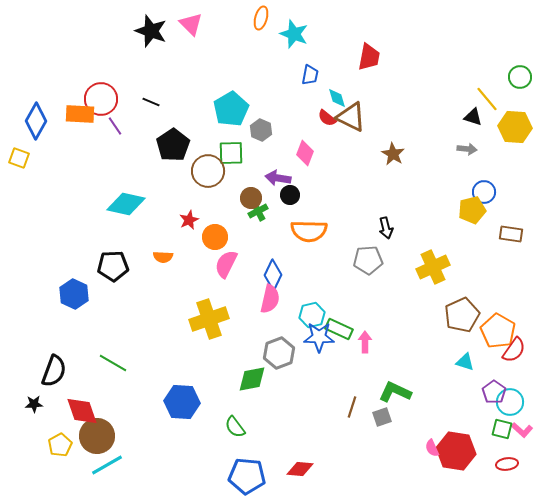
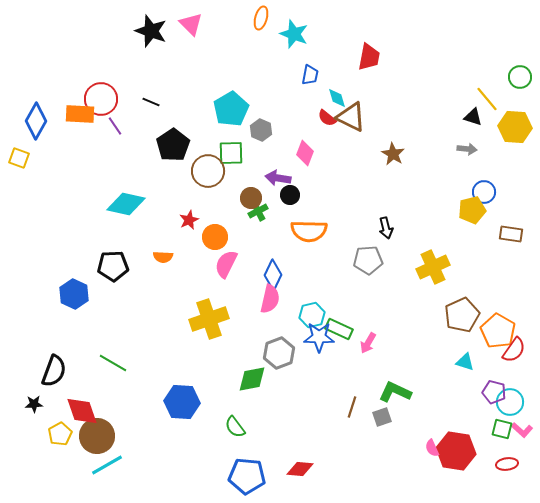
pink arrow at (365, 342): moved 3 px right, 1 px down; rotated 150 degrees counterclockwise
purple pentagon at (494, 392): rotated 20 degrees counterclockwise
yellow pentagon at (60, 445): moved 11 px up
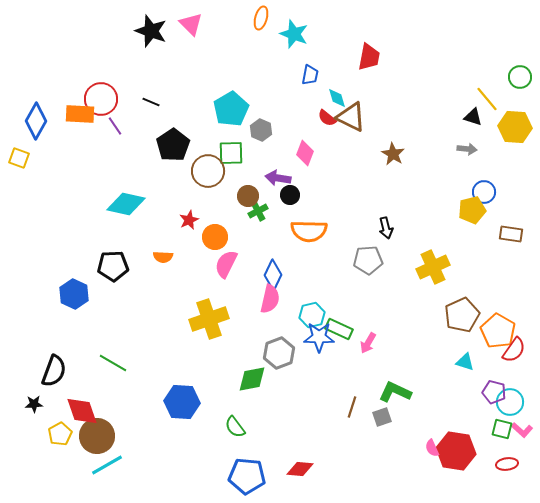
brown circle at (251, 198): moved 3 px left, 2 px up
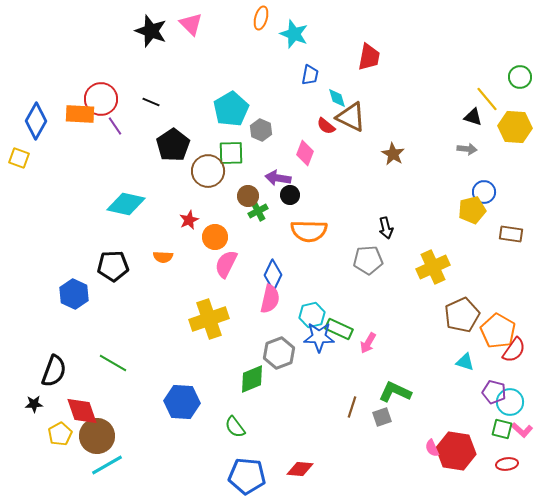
red semicircle at (327, 118): moved 1 px left, 8 px down
green diamond at (252, 379): rotated 12 degrees counterclockwise
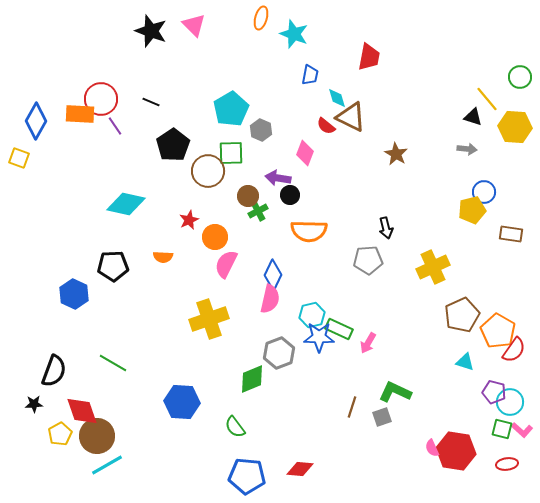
pink triangle at (191, 24): moved 3 px right, 1 px down
brown star at (393, 154): moved 3 px right
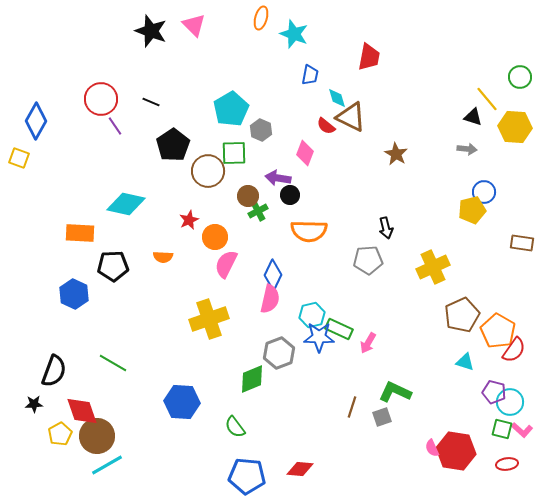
orange rectangle at (80, 114): moved 119 px down
green square at (231, 153): moved 3 px right
brown rectangle at (511, 234): moved 11 px right, 9 px down
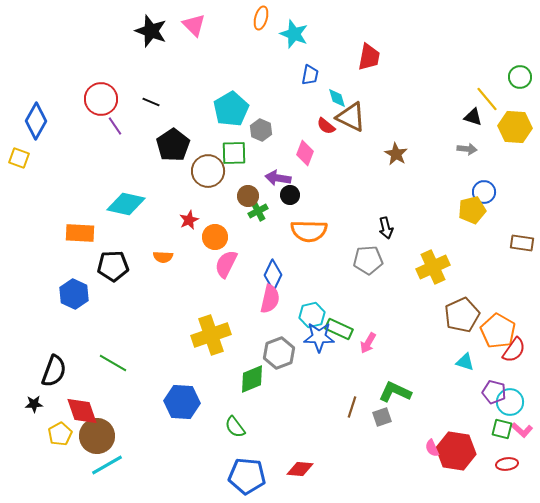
yellow cross at (209, 319): moved 2 px right, 16 px down
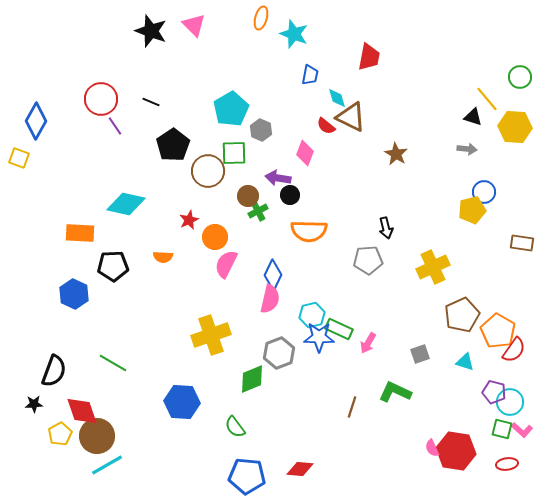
gray square at (382, 417): moved 38 px right, 63 px up
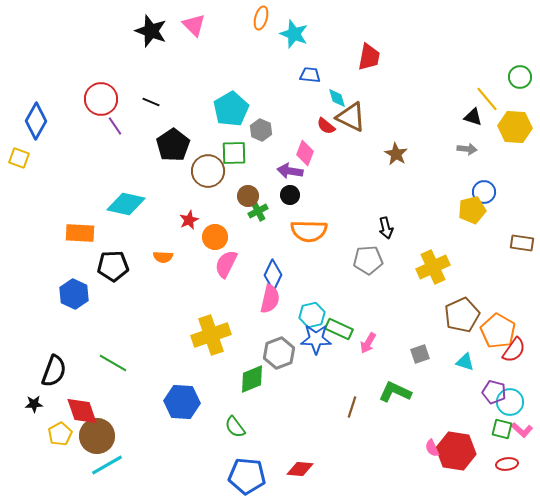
blue trapezoid at (310, 75): rotated 95 degrees counterclockwise
purple arrow at (278, 178): moved 12 px right, 7 px up
blue star at (319, 337): moved 3 px left, 2 px down
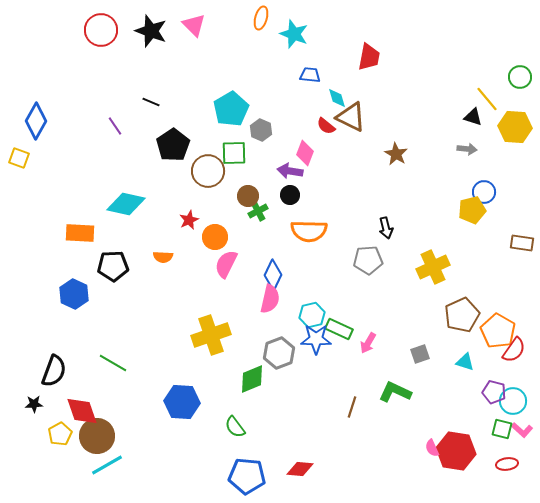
red circle at (101, 99): moved 69 px up
cyan circle at (510, 402): moved 3 px right, 1 px up
